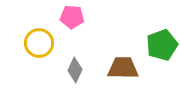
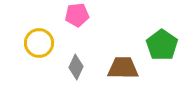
pink pentagon: moved 5 px right, 2 px up; rotated 10 degrees counterclockwise
green pentagon: rotated 16 degrees counterclockwise
gray diamond: moved 1 px right, 3 px up
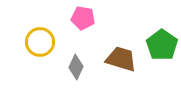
pink pentagon: moved 6 px right, 3 px down; rotated 15 degrees clockwise
yellow circle: moved 1 px right, 1 px up
brown trapezoid: moved 2 px left, 9 px up; rotated 16 degrees clockwise
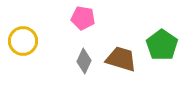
yellow circle: moved 17 px left, 1 px up
gray diamond: moved 8 px right, 6 px up
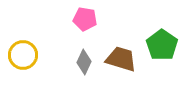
pink pentagon: moved 2 px right, 1 px down
yellow circle: moved 14 px down
gray diamond: moved 1 px down
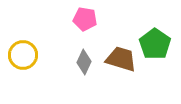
green pentagon: moved 7 px left, 1 px up
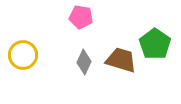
pink pentagon: moved 4 px left, 2 px up
brown trapezoid: moved 1 px down
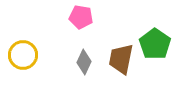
brown trapezoid: moved 1 px up; rotated 96 degrees counterclockwise
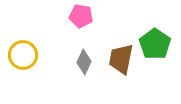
pink pentagon: moved 1 px up
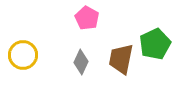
pink pentagon: moved 6 px right, 2 px down; rotated 20 degrees clockwise
green pentagon: rotated 12 degrees clockwise
gray diamond: moved 3 px left
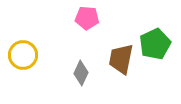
pink pentagon: rotated 25 degrees counterclockwise
gray diamond: moved 11 px down
